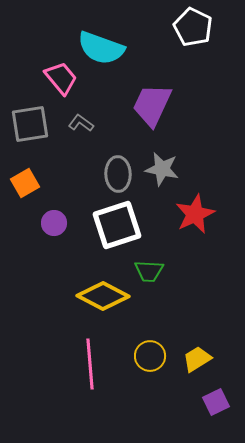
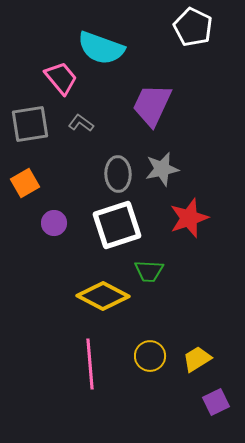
gray star: rotated 24 degrees counterclockwise
red star: moved 6 px left, 4 px down; rotated 6 degrees clockwise
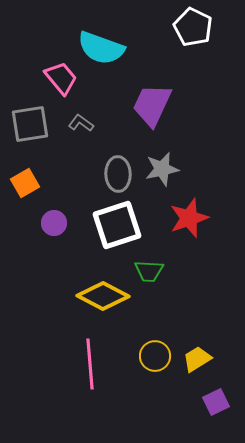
yellow circle: moved 5 px right
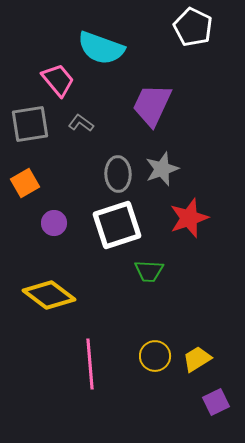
pink trapezoid: moved 3 px left, 2 px down
gray star: rotated 8 degrees counterclockwise
yellow diamond: moved 54 px left, 1 px up; rotated 9 degrees clockwise
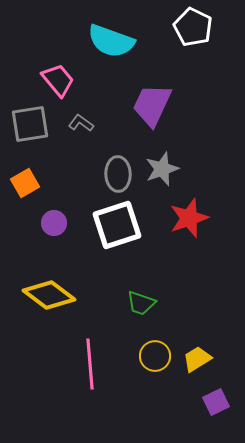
cyan semicircle: moved 10 px right, 7 px up
green trapezoid: moved 8 px left, 32 px down; rotated 16 degrees clockwise
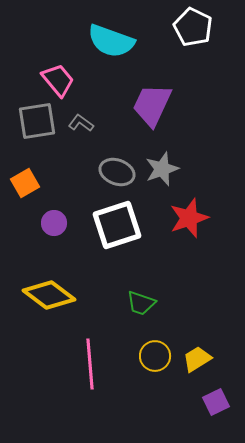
gray square: moved 7 px right, 3 px up
gray ellipse: moved 1 px left, 2 px up; rotated 68 degrees counterclockwise
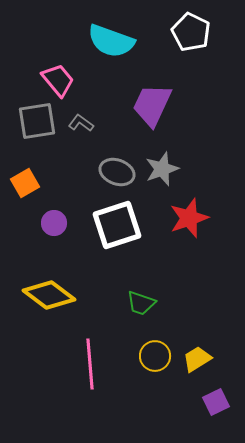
white pentagon: moved 2 px left, 5 px down
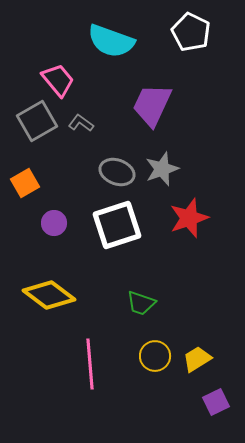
gray square: rotated 21 degrees counterclockwise
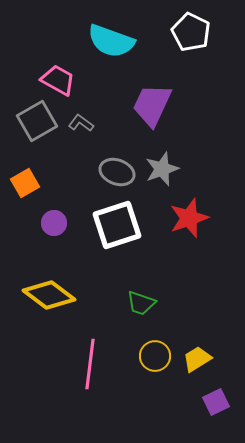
pink trapezoid: rotated 21 degrees counterclockwise
pink line: rotated 12 degrees clockwise
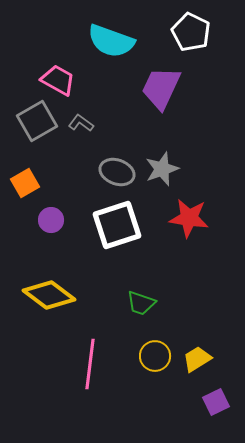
purple trapezoid: moved 9 px right, 17 px up
red star: rotated 27 degrees clockwise
purple circle: moved 3 px left, 3 px up
